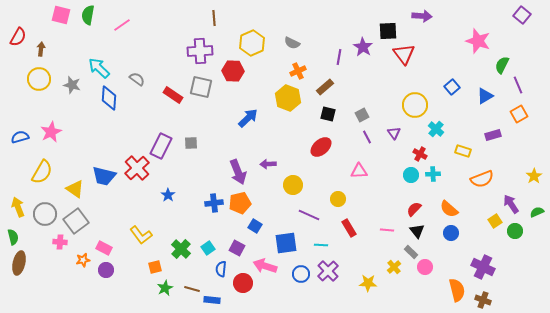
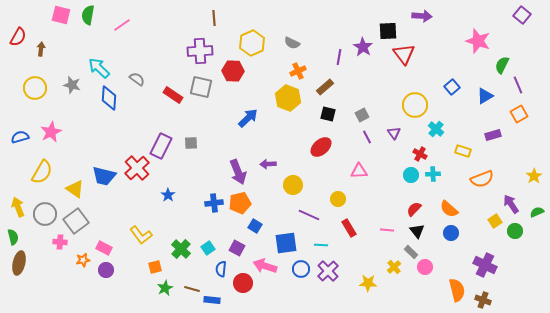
yellow circle at (39, 79): moved 4 px left, 9 px down
purple cross at (483, 267): moved 2 px right, 2 px up
blue circle at (301, 274): moved 5 px up
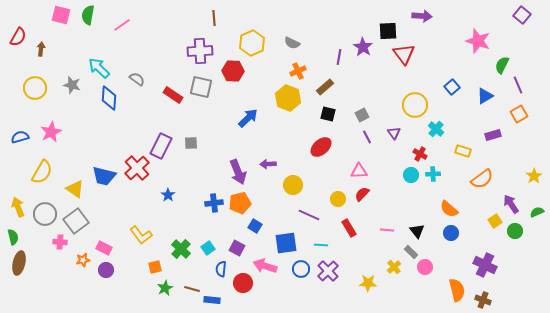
orange semicircle at (482, 179): rotated 15 degrees counterclockwise
red semicircle at (414, 209): moved 52 px left, 15 px up
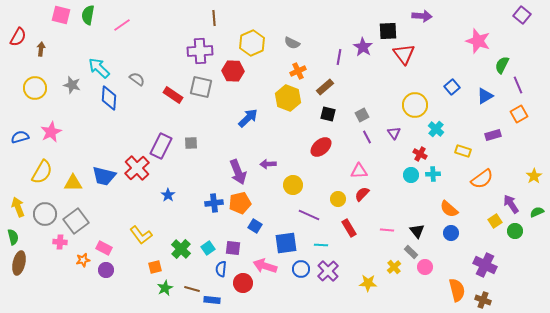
yellow triangle at (75, 189): moved 2 px left, 6 px up; rotated 36 degrees counterclockwise
purple square at (237, 248): moved 4 px left; rotated 21 degrees counterclockwise
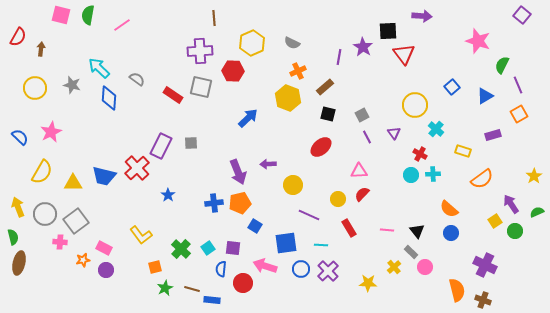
blue semicircle at (20, 137): rotated 60 degrees clockwise
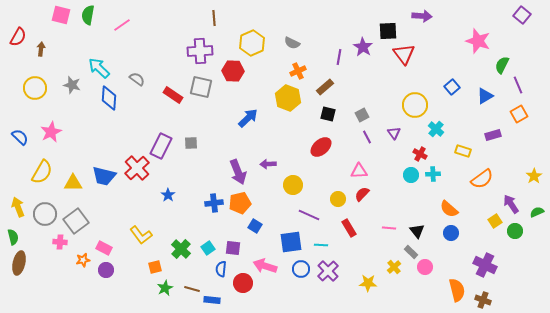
pink line at (387, 230): moved 2 px right, 2 px up
blue square at (286, 243): moved 5 px right, 1 px up
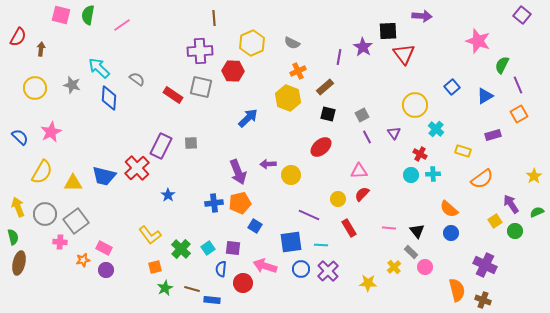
yellow circle at (293, 185): moved 2 px left, 10 px up
yellow L-shape at (141, 235): moved 9 px right
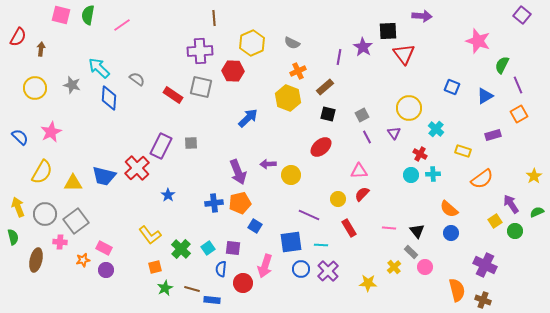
blue square at (452, 87): rotated 28 degrees counterclockwise
yellow circle at (415, 105): moved 6 px left, 3 px down
brown ellipse at (19, 263): moved 17 px right, 3 px up
pink arrow at (265, 266): rotated 90 degrees counterclockwise
